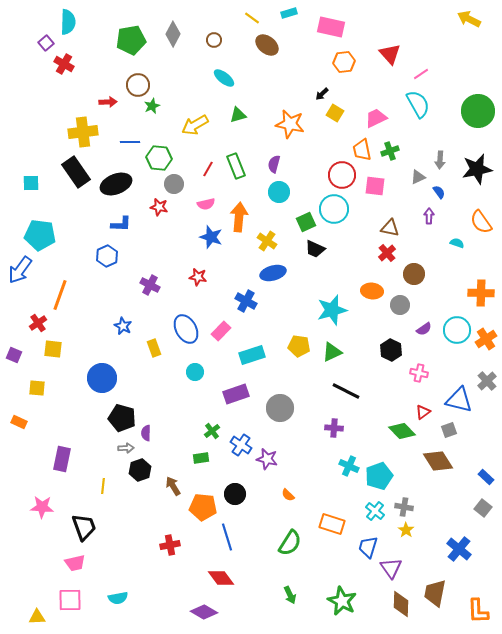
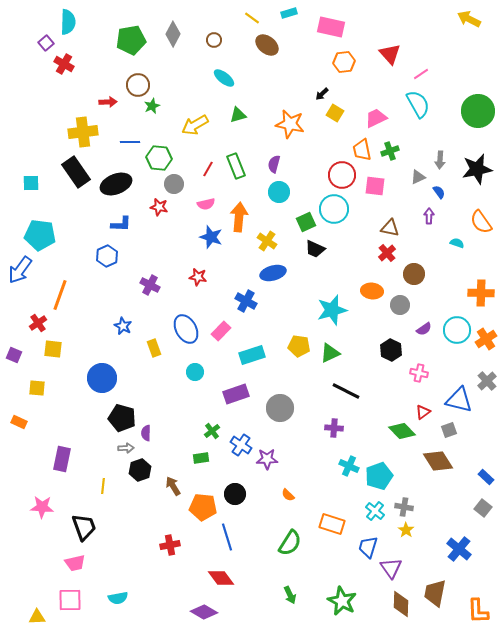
green triangle at (332, 352): moved 2 px left, 1 px down
purple star at (267, 459): rotated 15 degrees counterclockwise
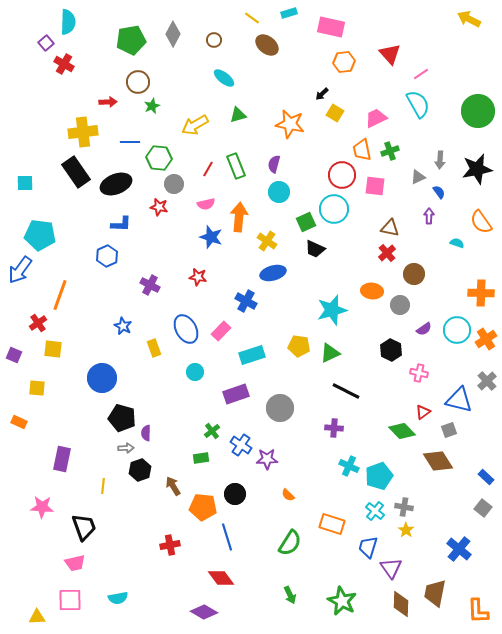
brown circle at (138, 85): moved 3 px up
cyan square at (31, 183): moved 6 px left
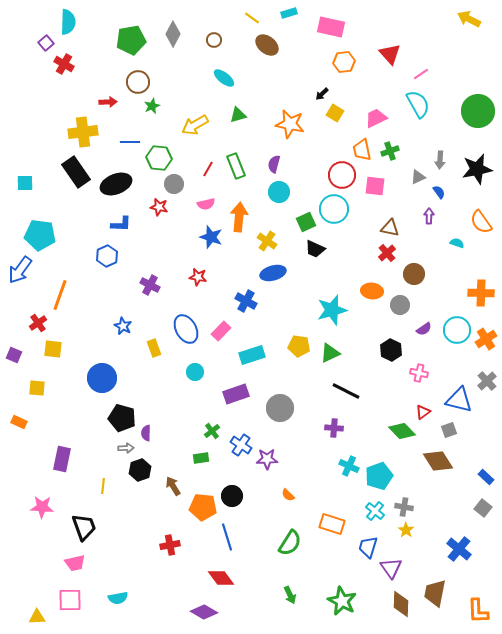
black circle at (235, 494): moved 3 px left, 2 px down
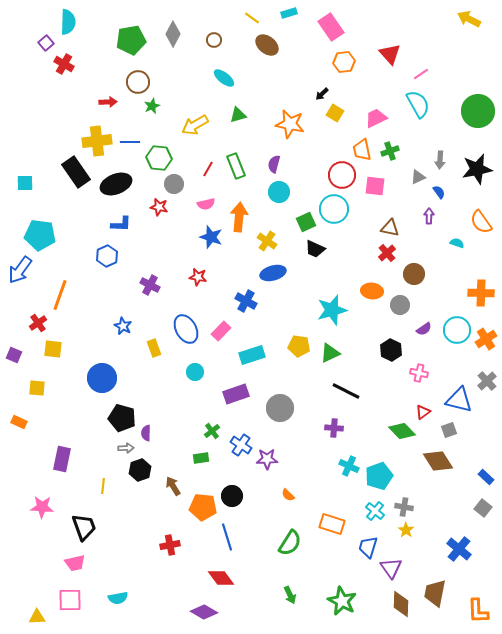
pink rectangle at (331, 27): rotated 44 degrees clockwise
yellow cross at (83, 132): moved 14 px right, 9 px down
